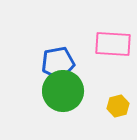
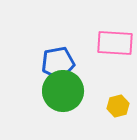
pink rectangle: moved 2 px right, 1 px up
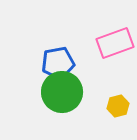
pink rectangle: rotated 24 degrees counterclockwise
green circle: moved 1 px left, 1 px down
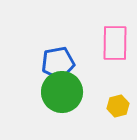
pink rectangle: rotated 69 degrees counterclockwise
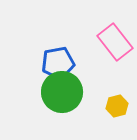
pink rectangle: moved 1 px up; rotated 39 degrees counterclockwise
yellow hexagon: moved 1 px left
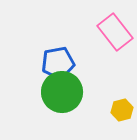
pink rectangle: moved 10 px up
yellow hexagon: moved 5 px right, 4 px down
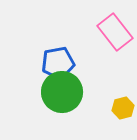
yellow hexagon: moved 1 px right, 2 px up
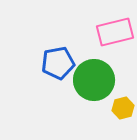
pink rectangle: rotated 66 degrees counterclockwise
green circle: moved 32 px right, 12 px up
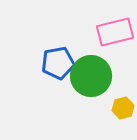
green circle: moved 3 px left, 4 px up
